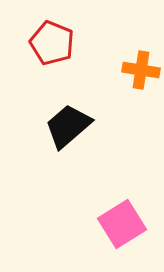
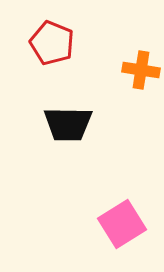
black trapezoid: moved 2 px up; rotated 138 degrees counterclockwise
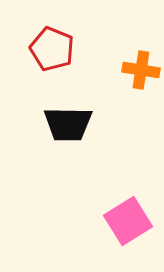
red pentagon: moved 6 px down
pink square: moved 6 px right, 3 px up
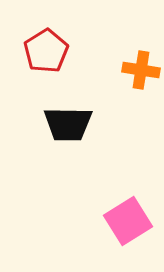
red pentagon: moved 6 px left, 2 px down; rotated 18 degrees clockwise
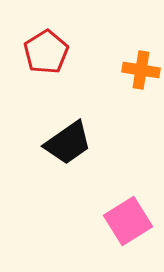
red pentagon: moved 1 px down
black trapezoid: moved 19 px down; rotated 36 degrees counterclockwise
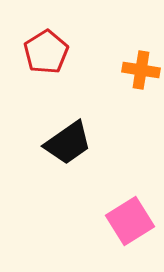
pink square: moved 2 px right
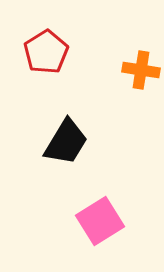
black trapezoid: moved 2 px left, 1 px up; rotated 24 degrees counterclockwise
pink square: moved 30 px left
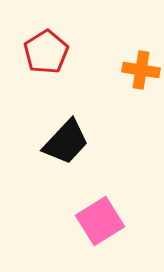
black trapezoid: rotated 12 degrees clockwise
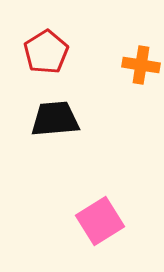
orange cross: moved 5 px up
black trapezoid: moved 11 px left, 23 px up; rotated 138 degrees counterclockwise
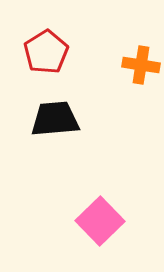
pink square: rotated 12 degrees counterclockwise
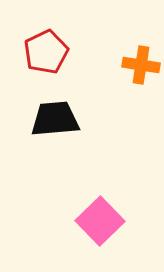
red pentagon: rotated 6 degrees clockwise
